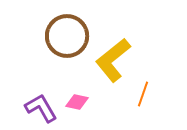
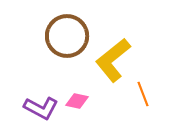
orange line: rotated 40 degrees counterclockwise
pink diamond: moved 1 px up
purple L-shape: rotated 148 degrees clockwise
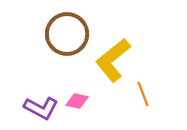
brown circle: moved 2 px up
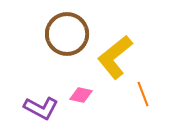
yellow L-shape: moved 2 px right, 3 px up
pink diamond: moved 4 px right, 6 px up
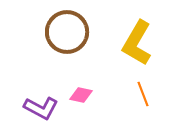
brown circle: moved 2 px up
yellow L-shape: moved 22 px right, 14 px up; rotated 21 degrees counterclockwise
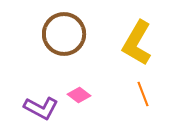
brown circle: moved 3 px left, 2 px down
pink diamond: moved 2 px left; rotated 25 degrees clockwise
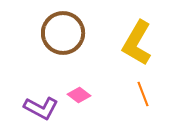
brown circle: moved 1 px left, 1 px up
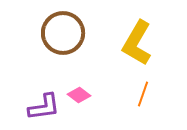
orange line: rotated 40 degrees clockwise
purple L-shape: moved 3 px right, 1 px up; rotated 36 degrees counterclockwise
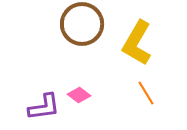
brown circle: moved 19 px right, 9 px up
orange line: moved 3 px right, 1 px up; rotated 50 degrees counterclockwise
